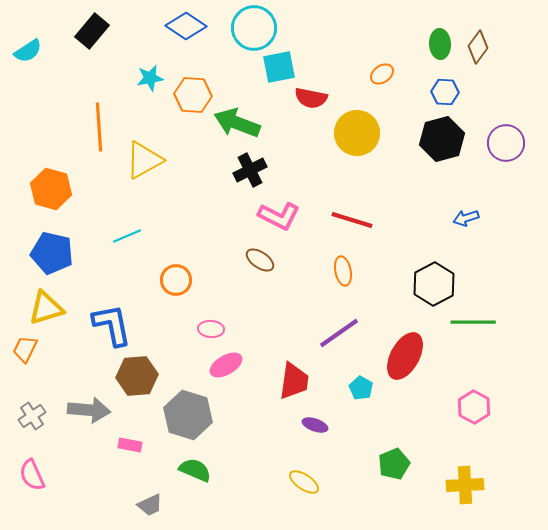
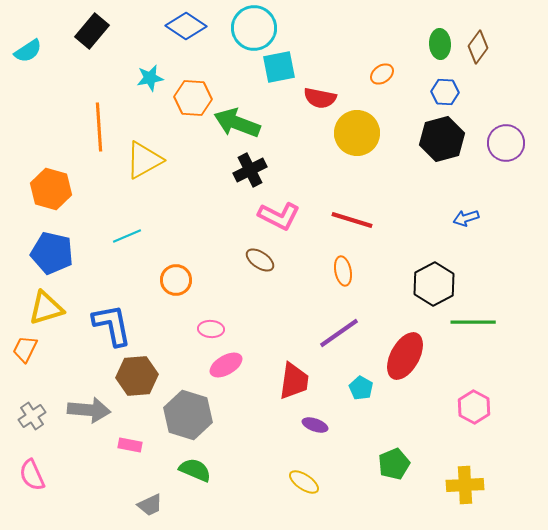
orange hexagon at (193, 95): moved 3 px down
red semicircle at (311, 98): moved 9 px right
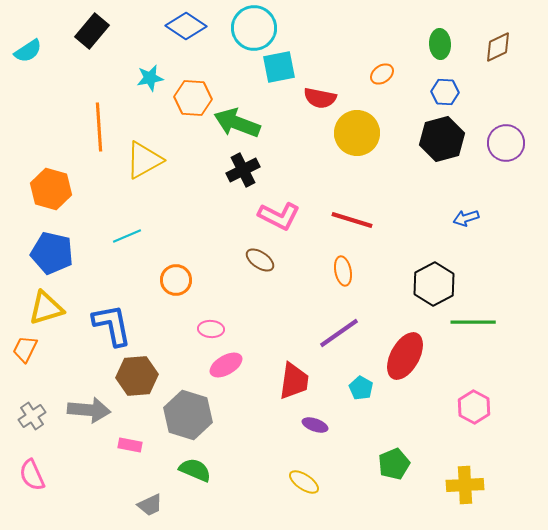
brown diamond at (478, 47): moved 20 px right; rotated 28 degrees clockwise
black cross at (250, 170): moved 7 px left
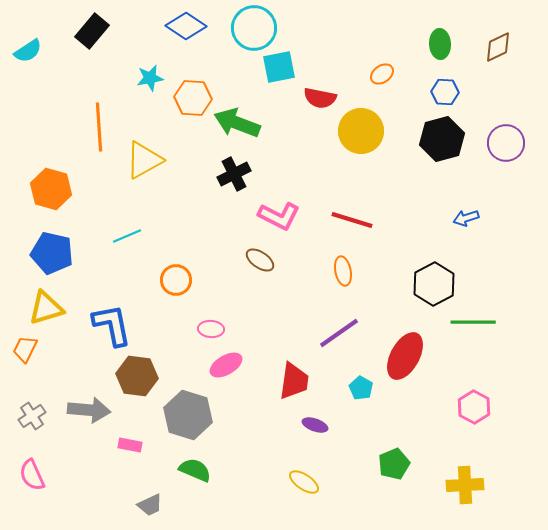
yellow circle at (357, 133): moved 4 px right, 2 px up
black cross at (243, 170): moved 9 px left, 4 px down
brown hexagon at (137, 376): rotated 12 degrees clockwise
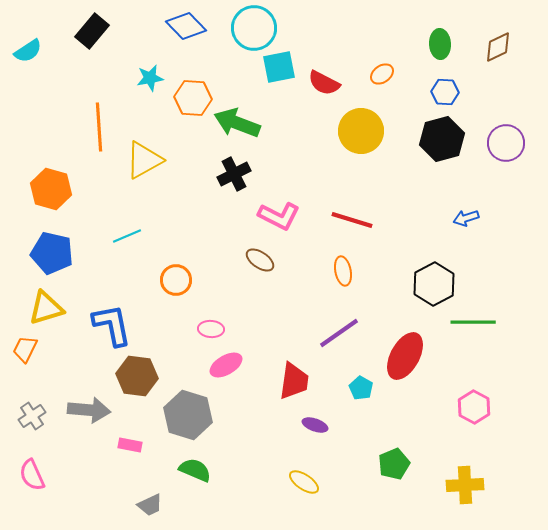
blue diamond at (186, 26): rotated 12 degrees clockwise
red semicircle at (320, 98): moved 4 px right, 15 px up; rotated 16 degrees clockwise
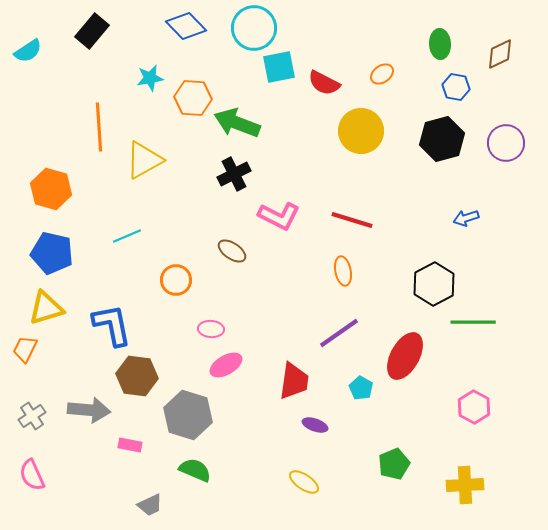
brown diamond at (498, 47): moved 2 px right, 7 px down
blue hexagon at (445, 92): moved 11 px right, 5 px up; rotated 8 degrees clockwise
brown ellipse at (260, 260): moved 28 px left, 9 px up
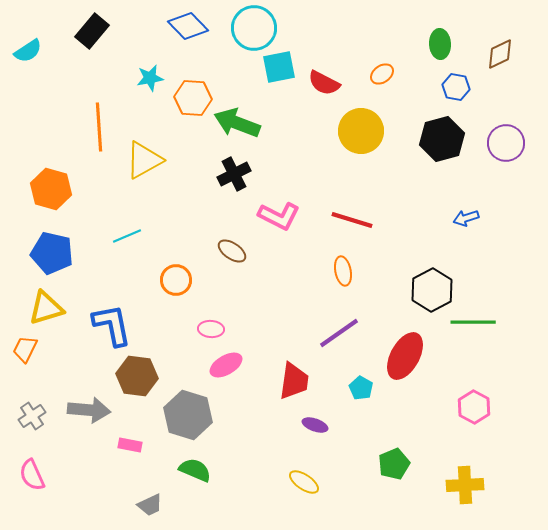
blue diamond at (186, 26): moved 2 px right
black hexagon at (434, 284): moved 2 px left, 6 px down
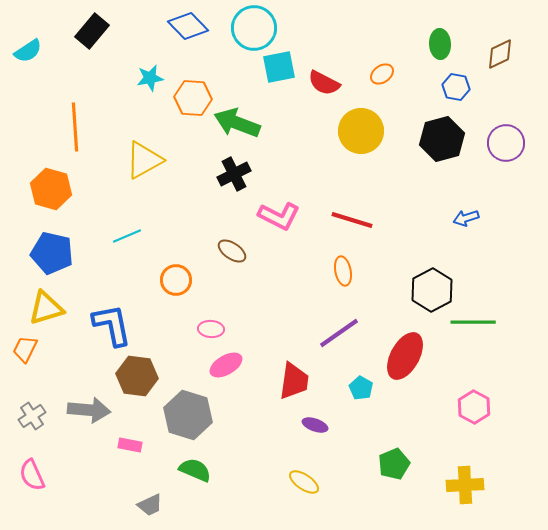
orange line at (99, 127): moved 24 px left
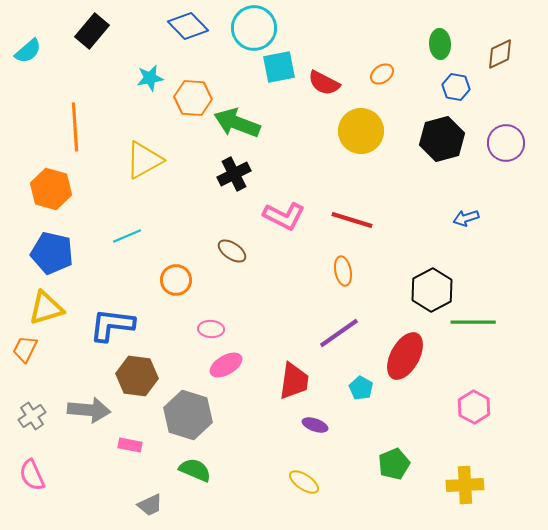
cyan semicircle at (28, 51): rotated 8 degrees counterclockwise
pink L-shape at (279, 216): moved 5 px right
blue L-shape at (112, 325): rotated 72 degrees counterclockwise
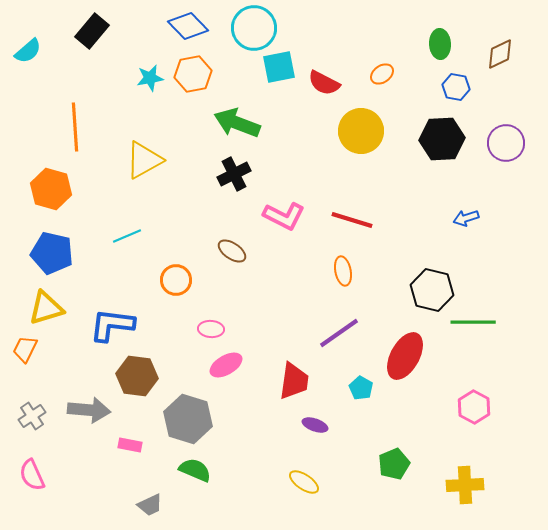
orange hexagon at (193, 98): moved 24 px up; rotated 15 degrees counterclockwise
black hexagon at (442, 139): rotated 12 degrees clockwise
black hexagon at (432, 290): rotated 18 degrees counterclockwise
gray hexagon at (188, 415): moved 4 px down
